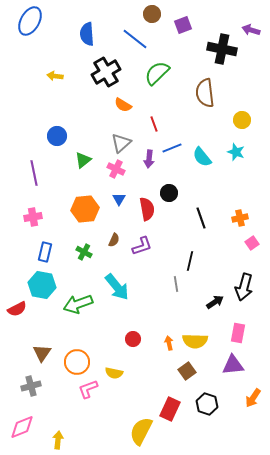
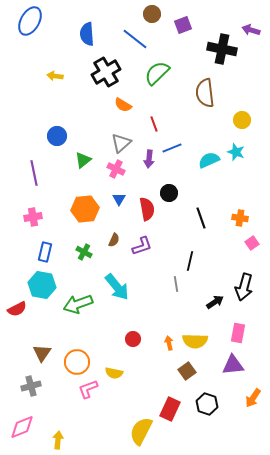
cyan semicircle at (202, 157): moved 7 px right, 3 px down; rotated 105 degrees clockwise
orange cross at (240, 218): rotated 21 degrees clockwise
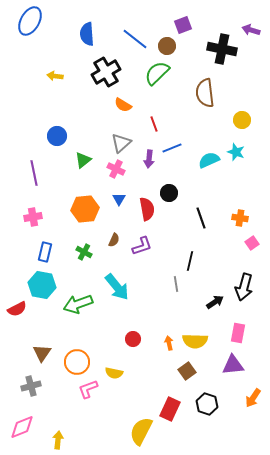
brown circle at (152, 14): moved 15 px right, 32 px down
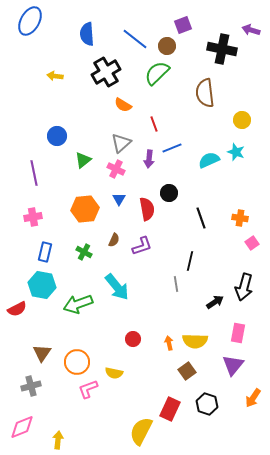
purple triangle at (233, 365): rotated 45 degrees counterclockwise
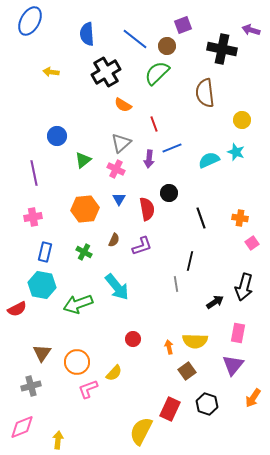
yellow arrow at (55, 76): moved 4 px left, 4 px up
orange arrow at (169, 343): moved 4 px down
yellow semicircle at (114, 373): rotated 60 degrees counterclockwise
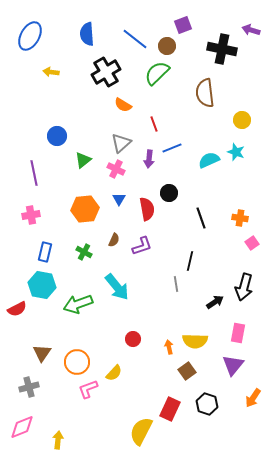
blue ellipse at (30, 21): moved 15 px down
pink cross at (33, 217): moved 2 px left, 2 px up
gray cross at (31, 386): moved 2 px left, 1 px down
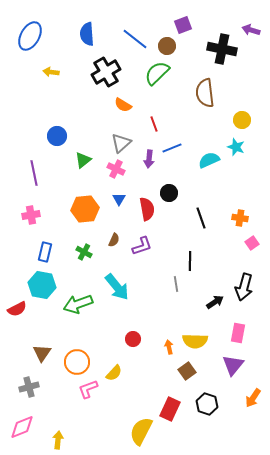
cyan star at (236, 152): moved 5 px up
black line at (190, 261): rotated 12 degrees counterclockwise
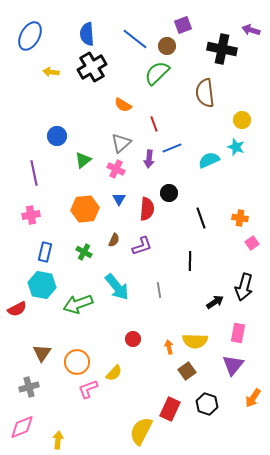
black cross at (106, 72): moved 14 px left, 5 px up
red semicircle at (147, 209): rotated 15 degrees clockwise
gray line at (176, 284): moved 17 px left, 6 px down
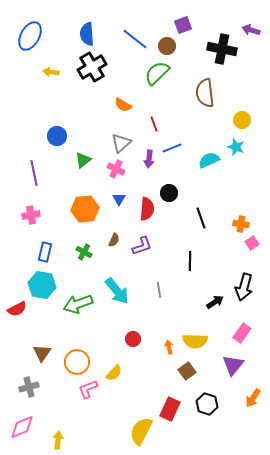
orange cross at (240, 218): moved 1 px right, 6 px down
cyan arrow at (117, 287): moved 4 px down
pink rectangle at (238, 333): moved 4 px right; rotated 24 degrees clockwise
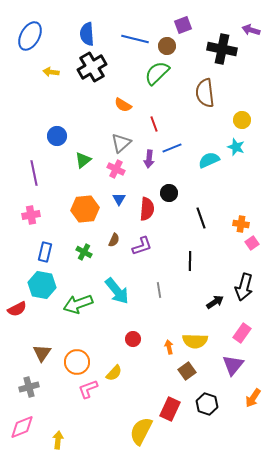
blue line at (135, 39): rotated 24 degrees counterclockwise
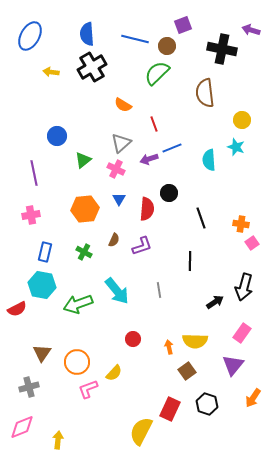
purple arrow at (149, 159): rotated 66 degrees clockwise
cyan semicircle at (209, 160): rotated 70 degrees counterclockwise
